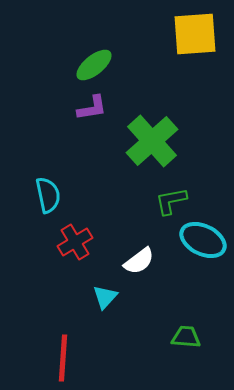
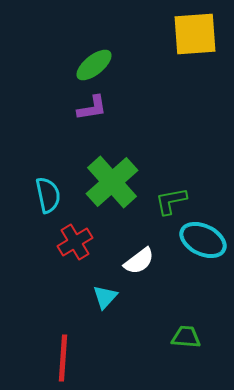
green cross: moved 40 px left, 41 px down
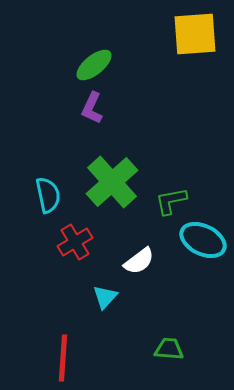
purple L-shape: rotated 124 degrees clockwise
green trapezoid: moved 17 px left, 12 px down
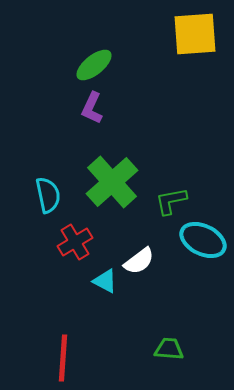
cyan triangle: moved 16 px up; rotated 44 degrees counterclockwise
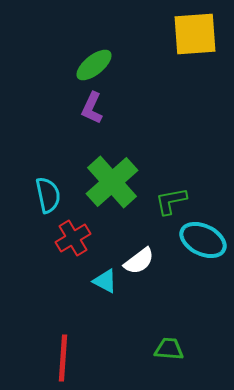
red cross: moved 2 px left, 4 px up
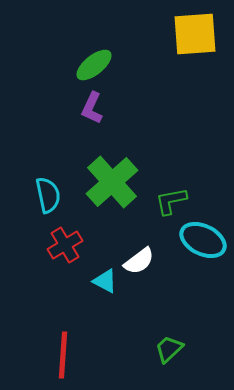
red cross: moved 8 px left, 7 px down
green trapezoid: rotated 48 degrees counterclockwise
red line: moved 3 px up
